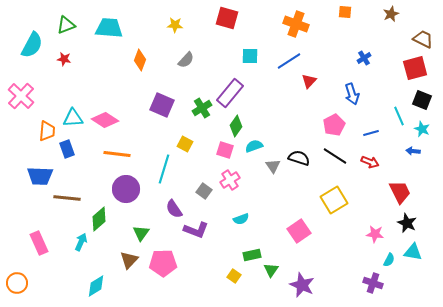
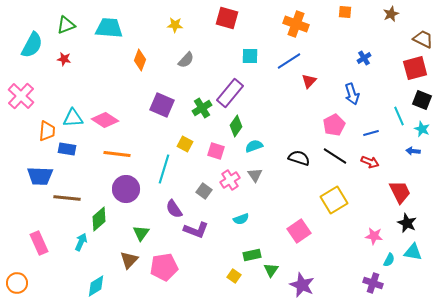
blue rectangle at (67, 149): rotated 60 degrees counterclockwise
pink square at (225, 150): moved 9 px left, 1 px down
gray triangle at (273, 166): moved 18 px left, 9 px down
pink star at (375, 234): moved 1 px left, 2 px down
pink pentagon at (163, 263): moved 1 px right, 4 px down; rotated 8 degrees counterclockwise
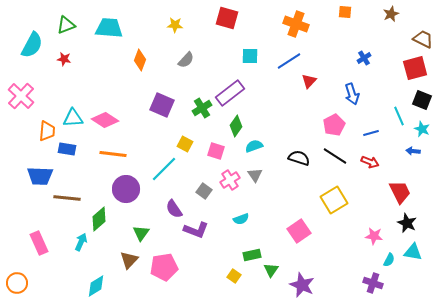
purple rectangle at (230, 93): rotated 12 degrees clockwise
orange line at (117, 154): moved 4 px left
cyan line at (164, 169): rotated 28 degrees clockwise
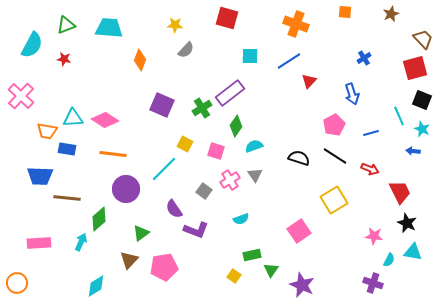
brown trapezoid at (423, 39): rotated 20 degrees clockwise
gray semicircle at (186, 60): moved 10 px up
orange trapezoid at (47, 131): rotated 95 degrees clockwise
red arrow at (370, 162): moved 7 px down
green triangle at (141, 233): rotated 18 degrees clockwise
pink rectangle at (39, 243): rotated 70 degrees counterclockwise
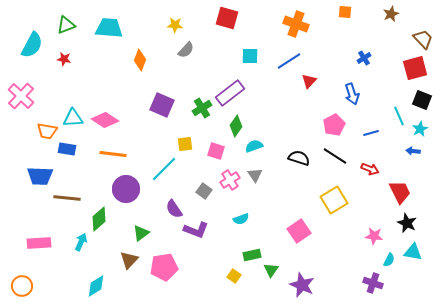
cyan star at (422, 129): moved 2 px left; rotated 21 degrees clockwise
yellow square at (185, 144): rotated 35 degrees counterclockwise
orange circle at (17, 283): moved 5 px right, 3 px down
